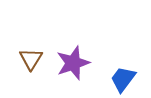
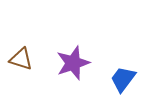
brown triangle: moved 10 px left; rotated 45 degrees counterclockwise
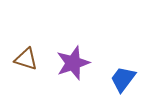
brown triangle: moved 5 px right
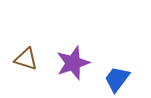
blue trapezoid: moved 6 px left
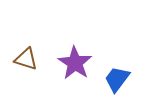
purple star: moved 2 px right; rotated 20 degrees counterclockwise
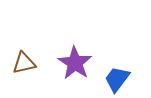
brown triangle: moved 2 px left, 4 px down; rotated 30 degrees counterclockwise
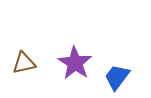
blue trapezoid: moved 2 px up
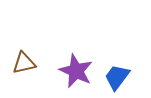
purple star: moved 1 px right, 8 px down; rotated 8 degrees counterclockwise
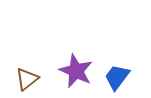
brown triangle: moved 3 px right, 16 px down; rotated 25 degrees counterclockwise
